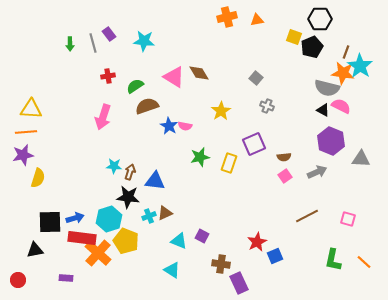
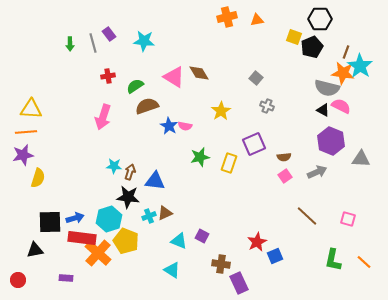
brown line at (307, 216): rotated 70 degrees clockwise
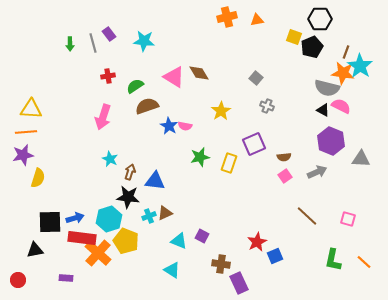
cyan star at (114, 166): moved 4 px left, 7 px up; rotated 21 degrees clockwise
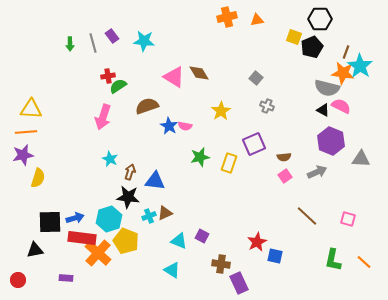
purple rectangle at (109, 34): moved 3 px right, 2 px down
green semicircle at (135, 86): moved 17 px left
blue square at (275, 256): rotated 35 degrees clockwise
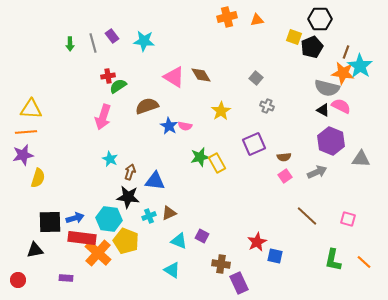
brown diamond at (199, 73): moved 2 px right, 2 px down
yellow rectangle at (229, 163): moved 12 px left; rotated 48 degrees counterclockwise
brown triangle at (165, 213): moved 4 px right
cyan hexagon at (109, 219): rotated 25 degrees clockwise
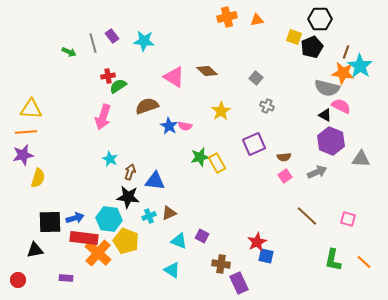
green arrow at (70, 44): moved 1 px left, 8 px down; rotated 64 degrees counterclockwise
brown diamond at (201, 75): moved 6 px right, 4 px up; rotated 15 degrees counterclockwise
black triangle at (323, 110): moved 2 px right, 5 px down
red rectangle at (82, 238): moved 2 px right
blue square at (275, 256): moved 9 px left
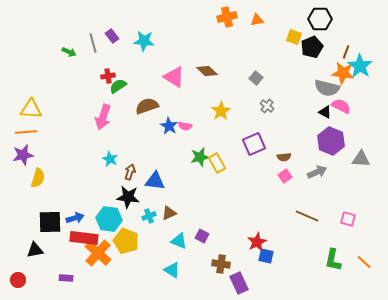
gray cross at (267, 106): rotated 16 degrees clockwise
black triangle at (325, 115): moved 3 px up
brown line at (307, 216): rotated 20 degrees counterclockwise
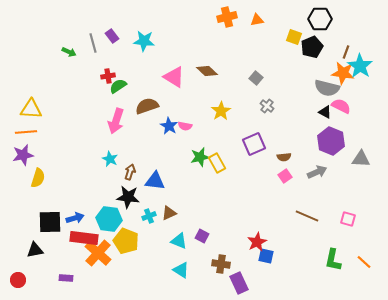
pink arrow at (103, 117): moved 13 px right, 4 px down
cyan triangle at (172, 270): moved 9 px right
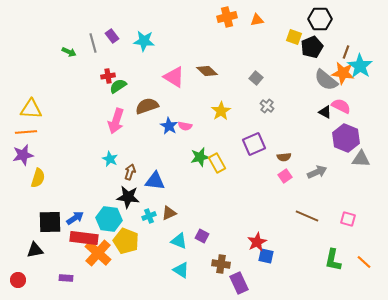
gray semicircle at (327, 88): moved 1 px left, 8 px up; rotated 25 degrees clockwise
purple hexagon at (331, 141): moved 15 px right, 3 px up
blue arrow at (75, 218): rotated 18 degrees counterclockwise
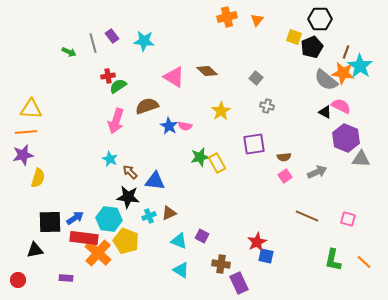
orange triangle at (257, 20): rotated 40 degrees counterclockwise
gray cross at (267, 106): rotated 24 degrees counterclockwise
purple square at (254, 144): rotated 15 degrees clockwise
brown arrow at (130, 172): rotated 63 degrees counterclockwise
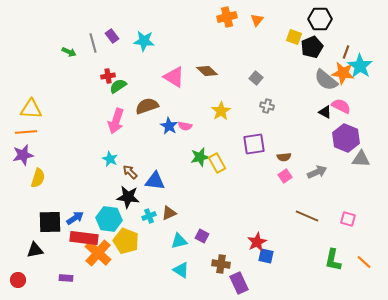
cyan triangle at (179, 241): rotated 36 degrees counterclockwise
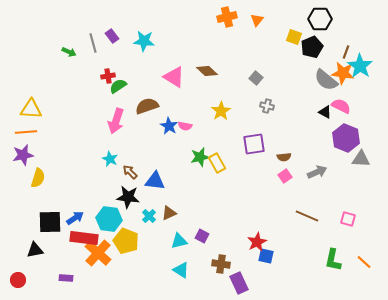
cyan cross at (149, 216): rotated 24 degrees counterclockwise
